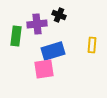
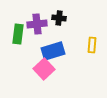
black cross: moved 3 px down; rotated 16 degrees counterclockwise
green rectangle: moved 2 px right, 2 px up
pink square: rotated 35 degrees counterclockwise
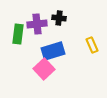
yellow rectangle: rotated 28 degrees counterclockwise
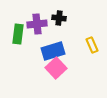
pink square: moved 12 px right, 1 px up
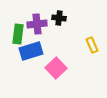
blue rectangle: moved 22 px left
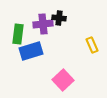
purple cross: moved 6 px right
pink square: moved 7 px right, 12 px down
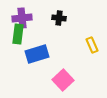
purple cross: moved 21 px left, 6 px up
blue rectangle: moved 6 px right, 3 px down
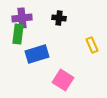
pink square: rotated 15 degrees counterclockwise
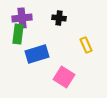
yellow rectangle: moved 6 px left
pink square: moved 1 px right, 3 px up
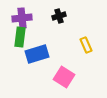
black cross: moved 2 px up; rotated 24 degrees counterclockwise
green rectangle: moved 2 px right, 3 px down
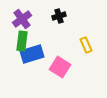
purple cross: moved 1 px down; rotated 30 degrees counterclockwise
green rectangle: moved 2 px right, 4 px down
blue rectangle: moved 5 px left
pink square: moved 4 px left, 10 px up
